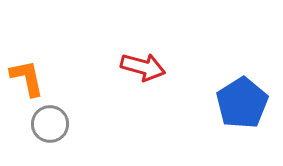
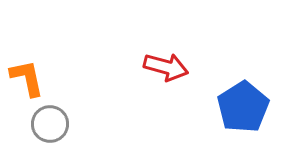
red arrow: moved 23 px right
blue pentagon: moved 1 px right, 4 px down
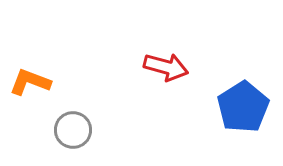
orange L-shape: moved 3 px right, 4 px down; rotated 57 degrees counterclockwise
gray circle: moved 23 px right, 6 px down
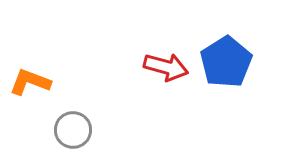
blue pentagon: moved 17 px left, 45 px up
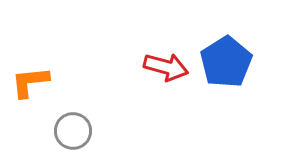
orange L-shape: rotated 27 degrees counterclockwise
gray circle: moved 1 px down
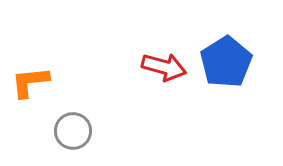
red arrow: moved 2 px left
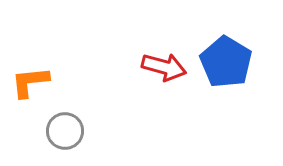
blue pentagon: rotated 9 degrees counterclockwise
gray circle: moved 8 px left
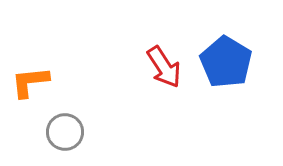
red arrow: rotated 42 degrees clockwise
gray circle: moved 1 px down
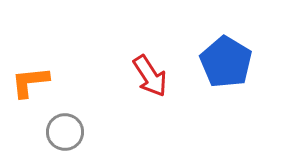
red arrow: moved 14 px left, 9 px down
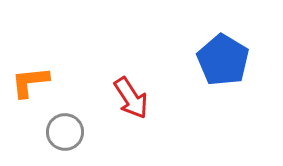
blue pentagon: moved 3 px left, 2 px up
red arrow: moved 19 px left, 22 px down
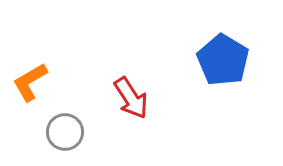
orange L-shape: rotated 24 degrees counterclockwise
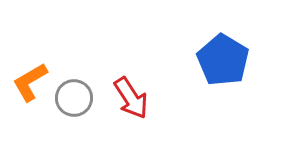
gray circle: moved 9 px right, 34 px up
